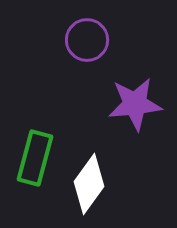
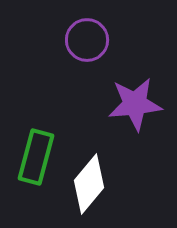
green rectangle: moved 1 px right, 1 px up
white diamond: rotated 4 degrees clockwise
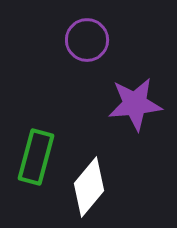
white diamond: moved 3 px down
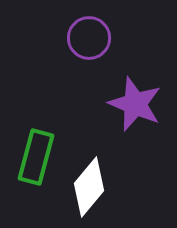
purple circle: moved 2 px right, 2 px up
purple star: rotated 28 degrees clockwise
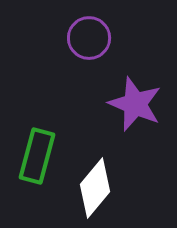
green rectangle: moved 1 px right, 1 px up
white diamond: moved 6 px right, 1 px down
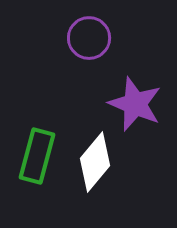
white diamond: moved 26 px up
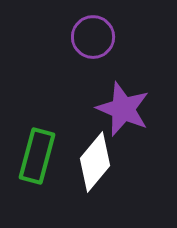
purple circle: moved 4 px right, 1 px up
purple star: moved 12 px left, 5 px down
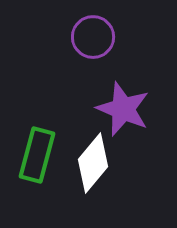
green rectangle: moved 1 px up
white diamond: moved 2 px left, 1 px down
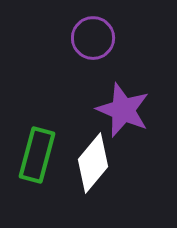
purple circle: moved 1 px down
purple star: moved 1 px down
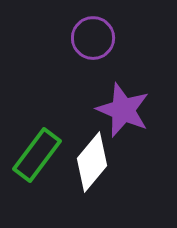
green rectangle: rotated 22 degrees clockwise
white diamond: moved 1 px left, 1 px up
